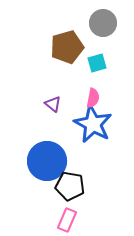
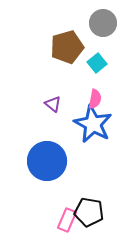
cyan square: rotated 24 degrees counterclockwise
pink semicircle: moved 2 px right, 1 px down
black pentagon: moved 19 px right, 26 px down
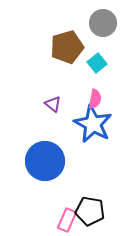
blue circle: moved 2 px left
black pentagon: moved 1 px right, 1 px up
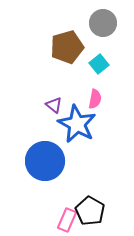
cyan square: moved 2 px right, 1 px down
purple triangle: moved 1 px right, 1 px down
blue star: moved 16 px left
black pentagon: rotated 20 degrees clockwise
